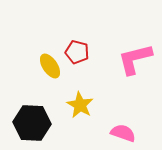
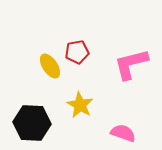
red pentagon: rotated 25 degrees counterclockwise
pink L-shape: moved 4 px left, 5 px down
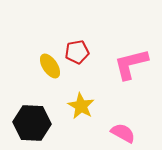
yellow star: moved 1 px right, 1 px down
pink semicircle: rotated 10 degrees clockwise
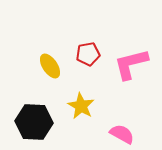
red pentagon: moved 11 px right, 2 px down
black hexagon: moved 2 px right, 1 px up
pink semicircle: moved 1 px left, 1 px down
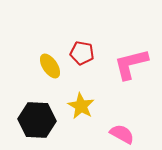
red pentagon: moved 6 px left, 1 px up; rotated 20 degrees clockwise
black hexagon: moved 3 px right, 2 px up
